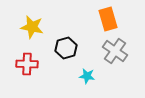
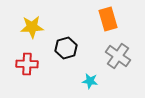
yellow star: rotated 15 degrees counterclockwise
gray cross: moved 3 px right, 5 px down
cyan star: moved 3 px right, 5 px down
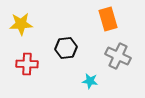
yellow star: moved 11 px left, 3 px up
black hexagon: rotated 10 degrees clockwise
gray cross: rotated 10 degrees counterclockwise
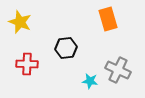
yellow star: moved 1 px left, 2 px up; rotated 25 degrees clockwise
gray cross: moved 14 px down
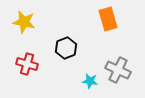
yellow star: moved 4 px right; rotated 10 degrees counterclockwise
black hexagon: rotated 15 degrees counterclockwise
red cross: rotated 15 degrees clockwise
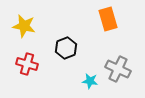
yellow star: moved 4 px down
gray cross: moved 1 px up
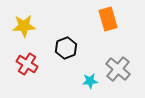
yellow star: rotated 15 degrees counterclockwise
red cross: rotated 15 degrees clockwise
gray cross: rotated 15 degrees clockwise
cyan star: rotated 14 degrees counterclockwise
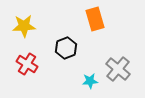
orange rectangle: moved 13 px left
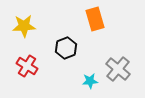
red cross: moved 2 px down
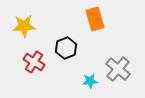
red cross: moved 7 px right, 4 px up
